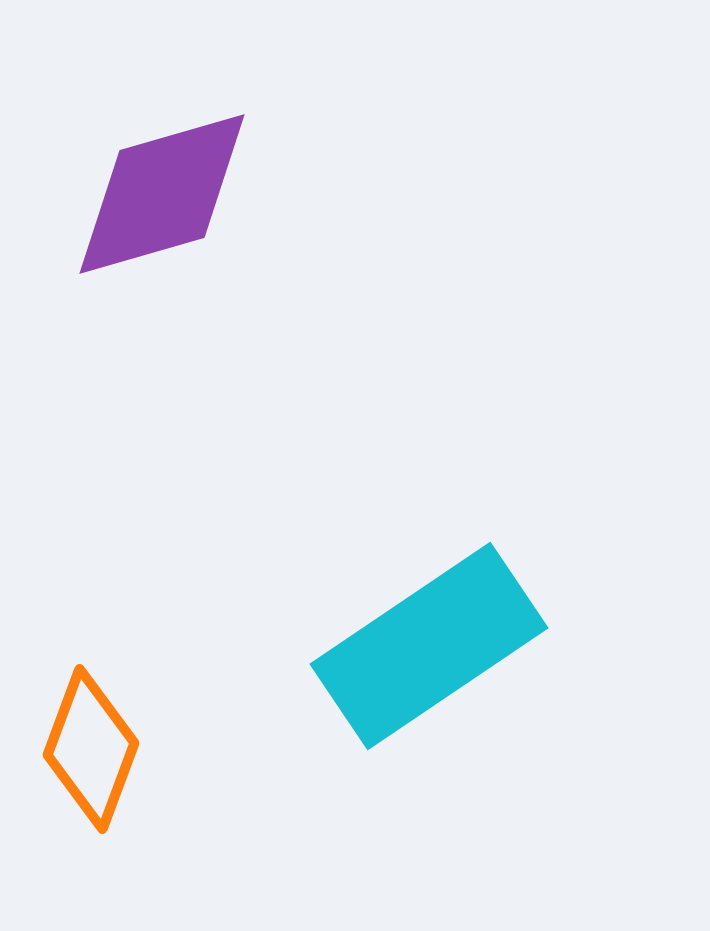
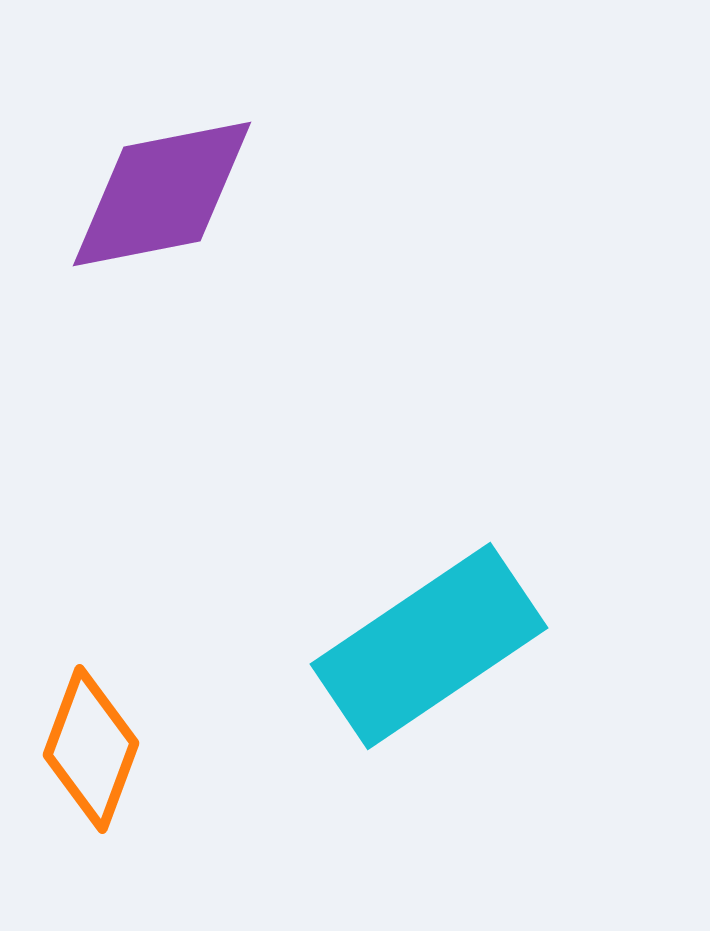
purple diamond: rotated 5 degrees clockwise
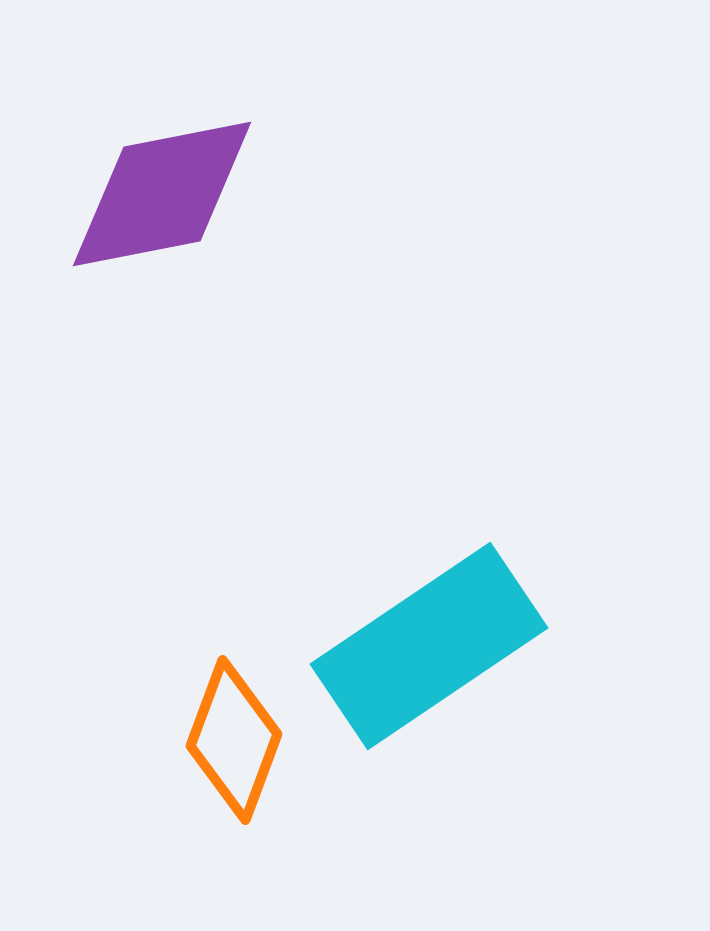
orange diamond: moved 143 px right, 9 px up
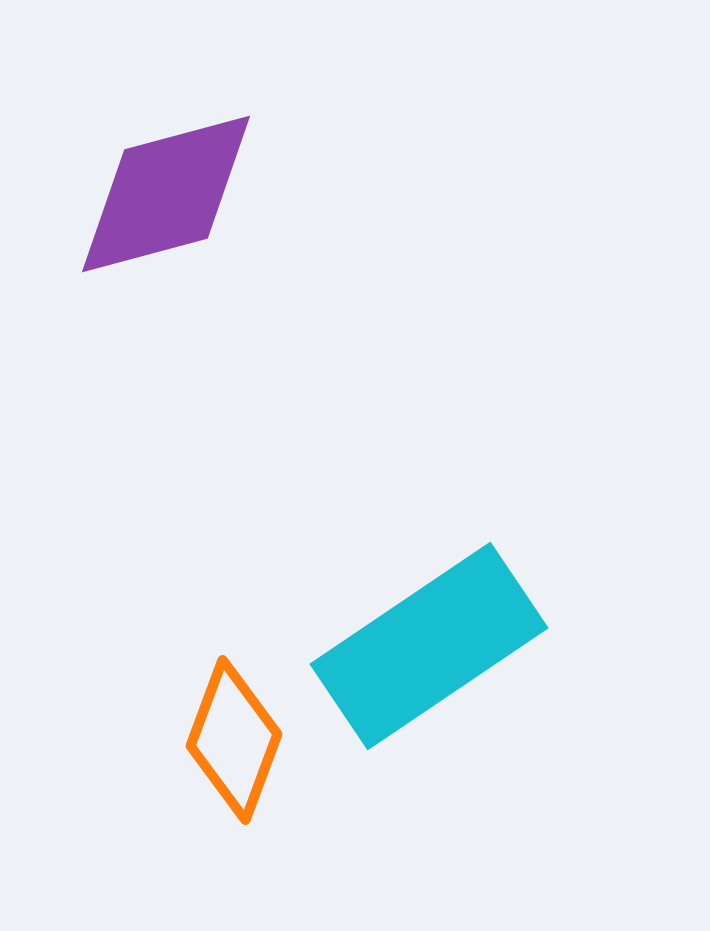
purple diamond: moved 4 px right; rotated 4 degrees counterclockwise
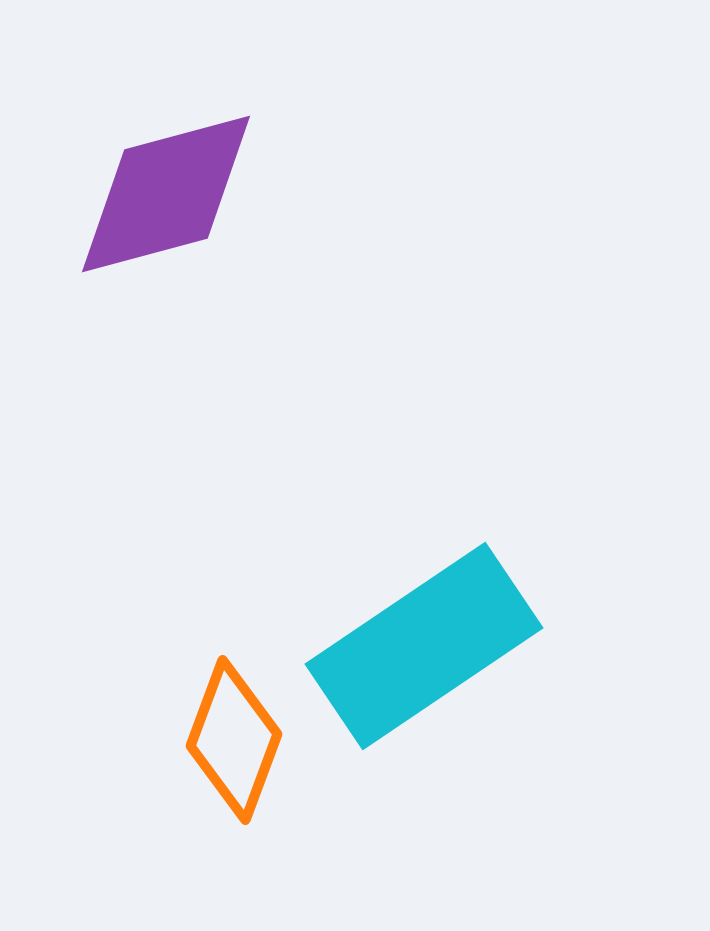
cyan rectangle: moved 5 px left
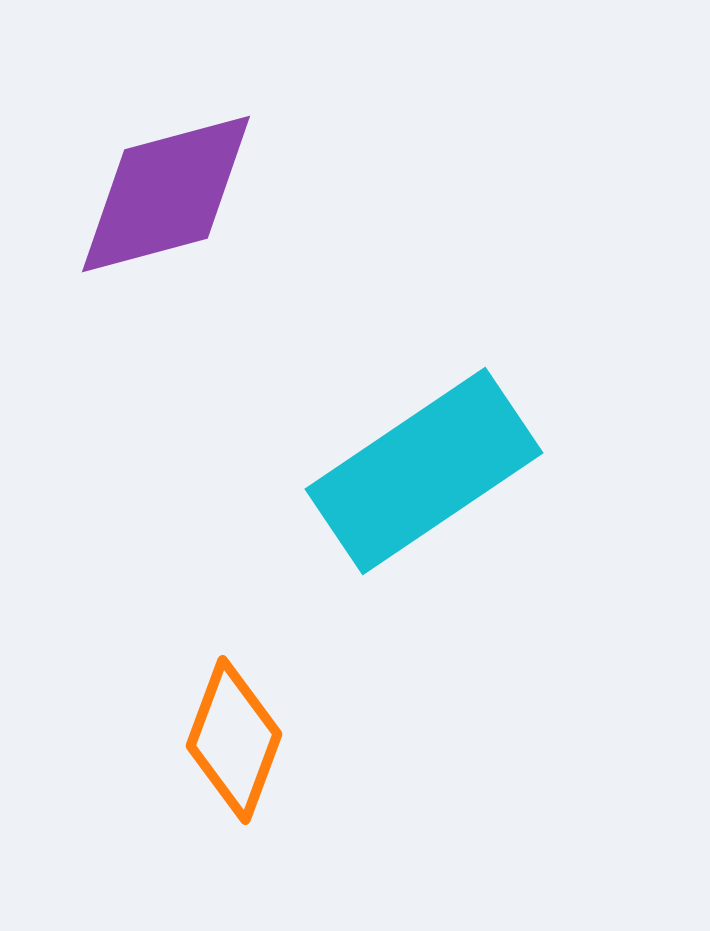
cyan rectangle: moved 175 px up
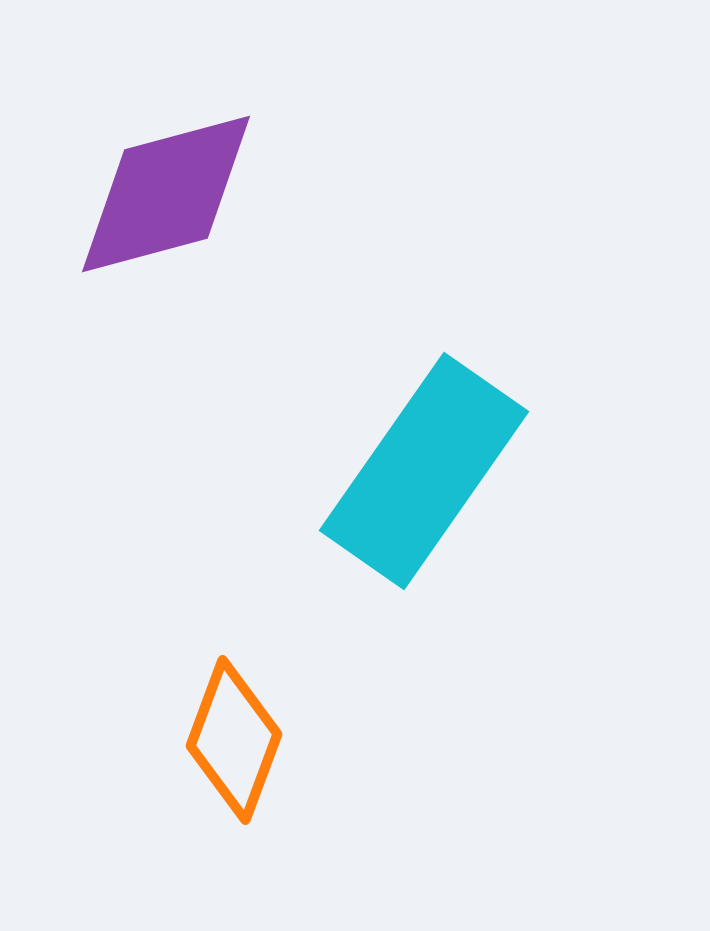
cyan rectangle: rotated 21 degrees counterclockwise
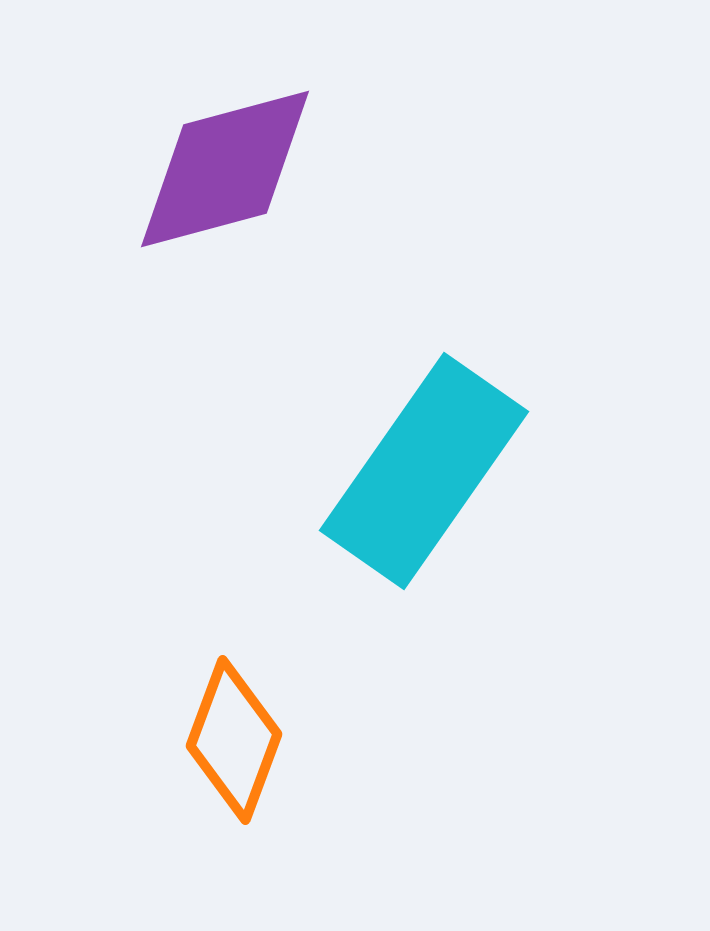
purple diamond: moved 59 px right, 25 px up
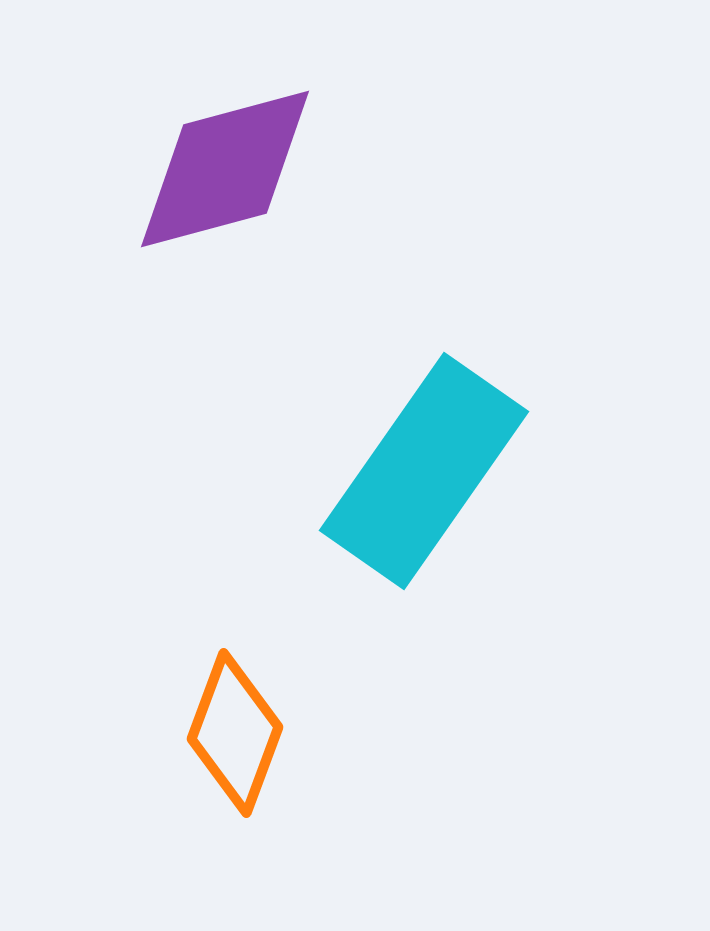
orange diamond: moved 1 px right, 7 px up
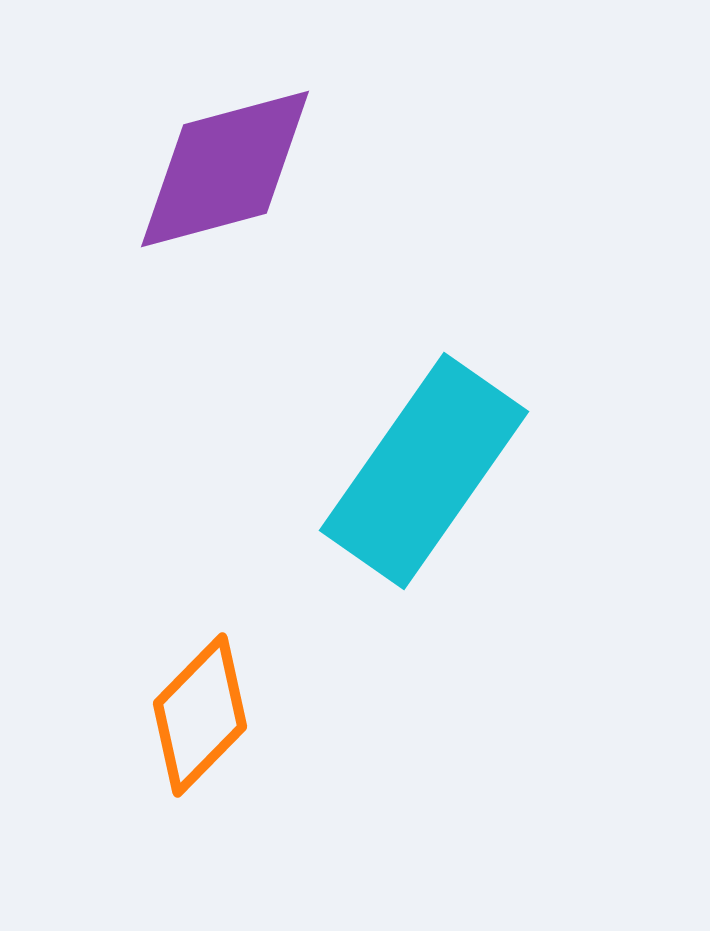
orange diamond: moved 35 px left, 18 px up; rotated 24 degrees clockwise
